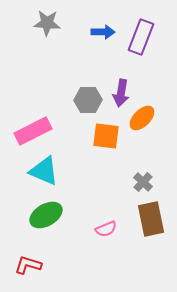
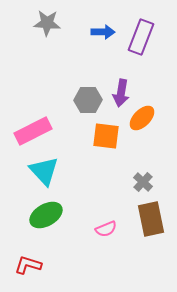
cyan triangle: rotated 24 degrees clockwise
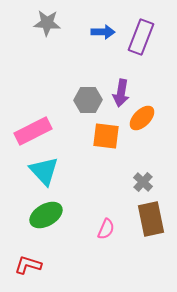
pink semicircle: rotated 45 degrees counterclockwise
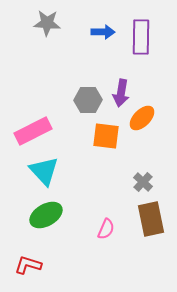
purple rectangle: rotated 20 degrees counterclockwise
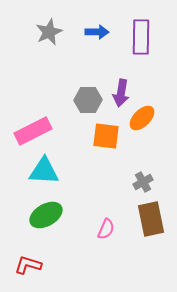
gray star: moved 2 px right, 9 px down; rotated 28 degrees counterclockwise
blue arrow: moved 6 px left
cyan triangle: rotated 44 degrees counterclockwise
gray cross: rotated 18 degrees clockwise
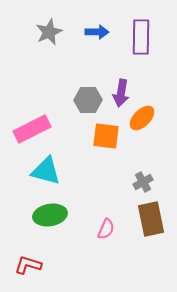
pink rectangle: moved 1 px left, 2 px up
cyan triangle: moved 2 px right; rotated 12 degrees clockwise
green ellipse: moved 4 px right; rotated 20 degrees clockwise
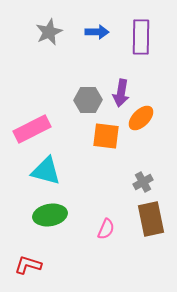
orange ellipse: moved 1 px left
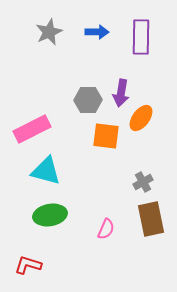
orange ellipse: rotated 8 degrees counterclockwise
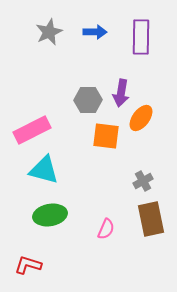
blue arrow: moved 2 px left
pink rectangle: moved 1 px down
cyan triangle: moved 2 px left, 1 px up
gray cross: moved 1 px up
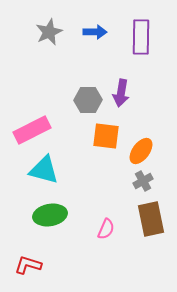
orange ellipse: moved 33 px down
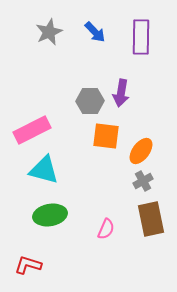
blue arrow: rotated 45 degrees clockwise
gray hexagon: moved 2 px right, 1 px down
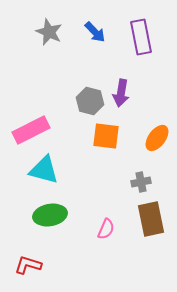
gray star: rotated 24 degrees counterclockwise
purple rectangle: rotated 12 degrees counterclockwise
gray hexagon: rotated 16 degrees clockwise
pink rectangle: moved 1 px left
orange ellipse: moved 16 px right, 13 px up
gray cross: moved 2 px left, 1 px down; rotated 18 degrees clockwise
